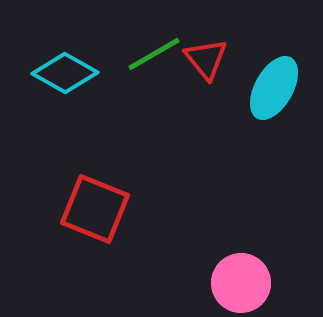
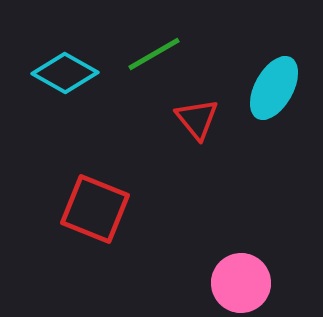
red triangle: moved 9 px left, 60 px down
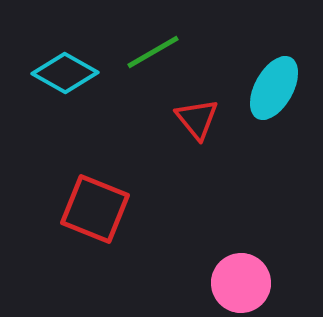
green line: moved 1 px left, 2 px up
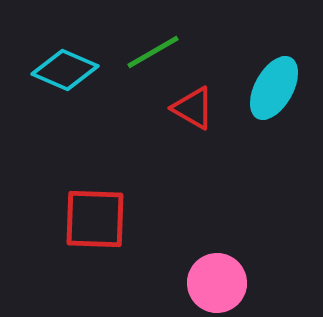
cyan diamond: moved 3 px up; rotated 6 degrees counterclockwise
red triangle: moved 4 px left, 11 px up; rotated 21 degrees counterclockwise
red square: moved 10 px down; rotated 20 degrees counterclockwise
pink circle: moved 24 px left
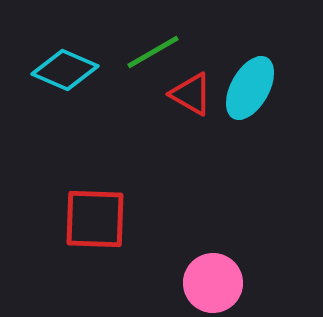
cyan ellipse: moved 24 px left
red triangle: moved 2 px left, 14 px up
pink circle: moved 4 px left
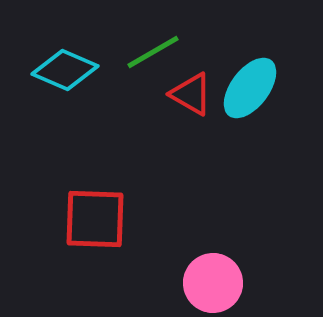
cyan ellipse: rotated 8 degrees clockwise
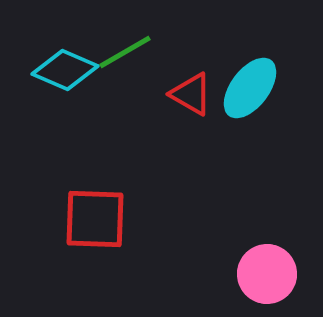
green line: moved 28 px left
pink circle: moved 54 px right, 9 px up
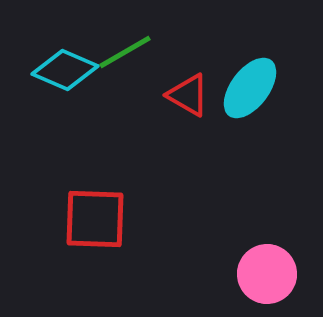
red triangle: moved 3 px left, 1 px down
